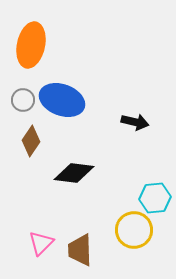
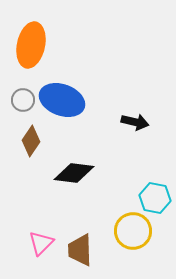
cyan hexagon: rotated 16 degrees clockwise
yellow circle: moved 1 px left, 1 px down
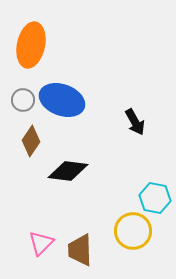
black arrow: rotated 48 degrees clockwise
black diamond: moved 6 px left, 2 px up
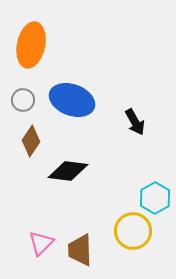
blue ellipse: moved 10 px right
cyan hexagon: rotated 20 degrees clockwise
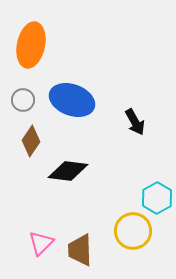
cyan hexagon: moved 2 px right
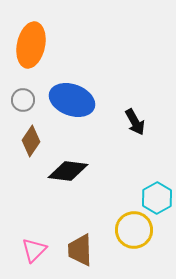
yellow circle: moved 1 px right, 1 px up
pink triangle: moved 7 px left, 7 px down
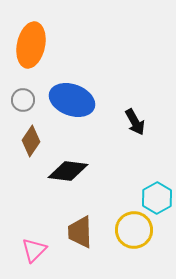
brown trapezoid: moved 18 px up
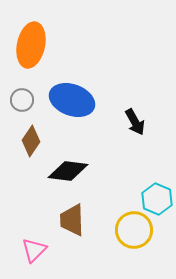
gray circle: moved 1 px left
cyan hexagon: moved 1 px down; rotated 8 degrees counterclockwise
brown trapezoid: moved 8 px left, 12 px up
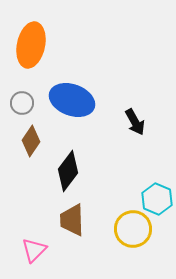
gray circle: moved 3 px down
black diamond: rotated 60 degrees counterclockwise
yellow circle: moved 1 px left, 1 px up
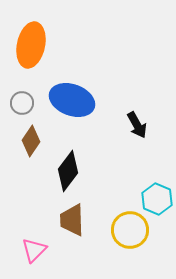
black arrow: moved 2 px right, 3 px down
yellow circle: moved 3 px left, 1 px down
